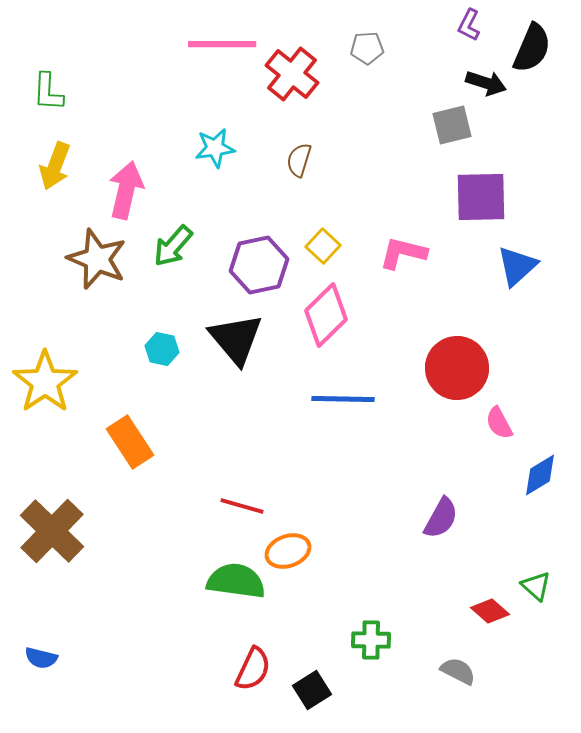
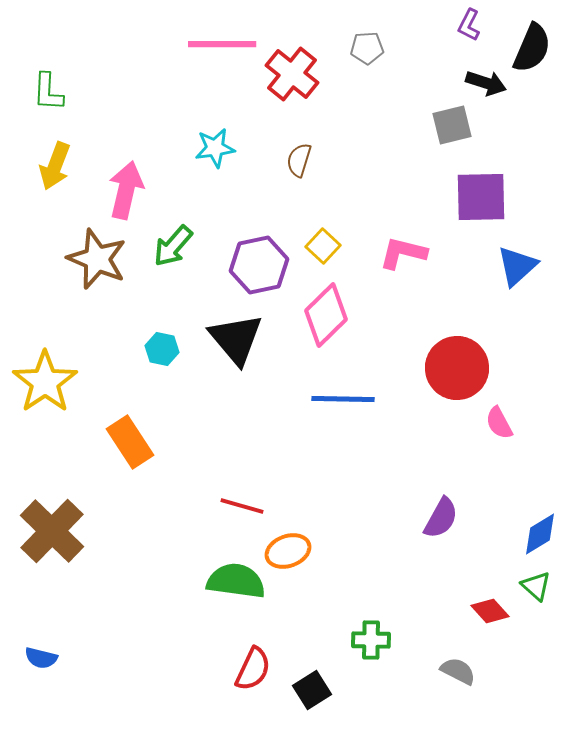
blue diamond: moved 59 px down
red diamond: rotated 6 degrees clockwise
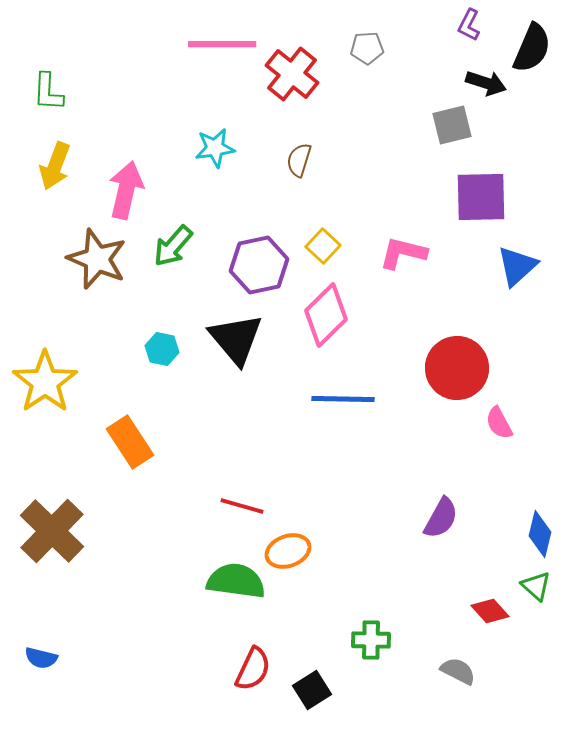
blue diamond: rotated 45 degrees counterclockwise
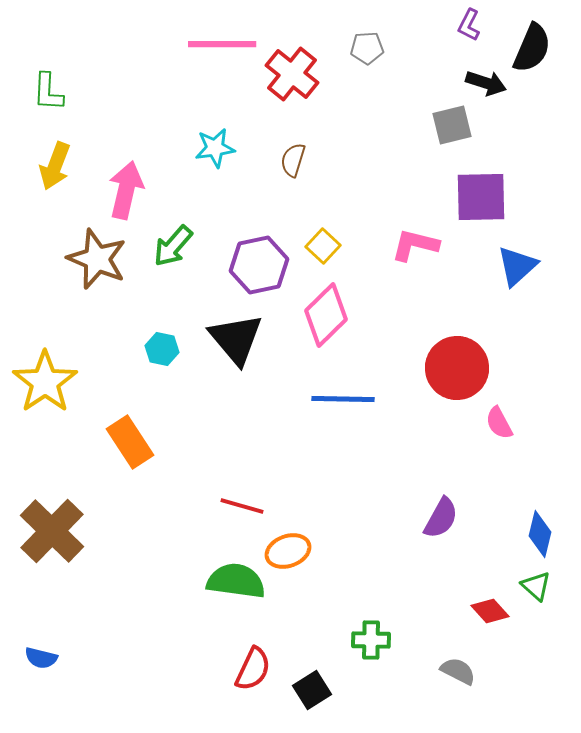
brown semicircle: moved 6 px left
pink L-shape: moved 12 px right, 8 px up
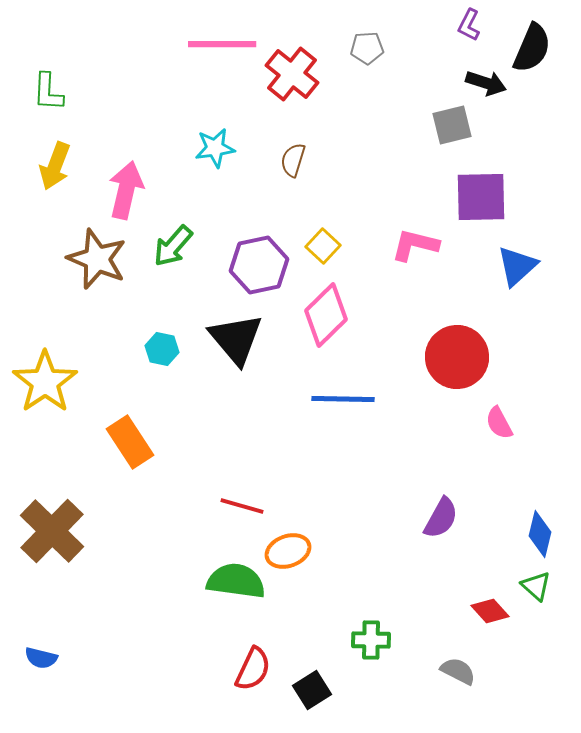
red circle: moved 11 px up
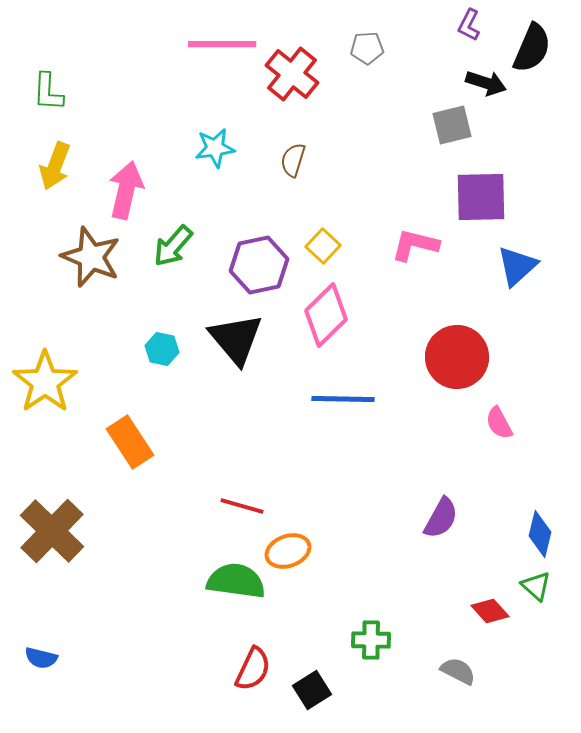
brown star: moved 6 px left, 2 px up
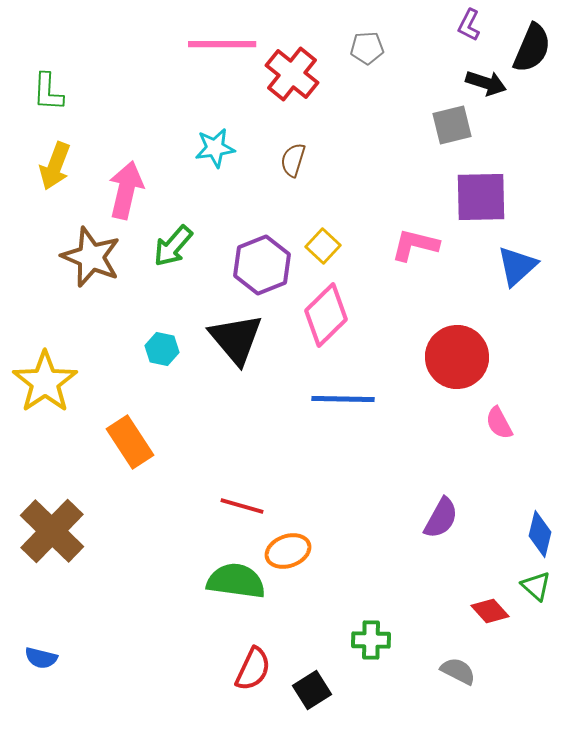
purple hexagon: moved 3 px right; rotated 10 degrees counterclockwise
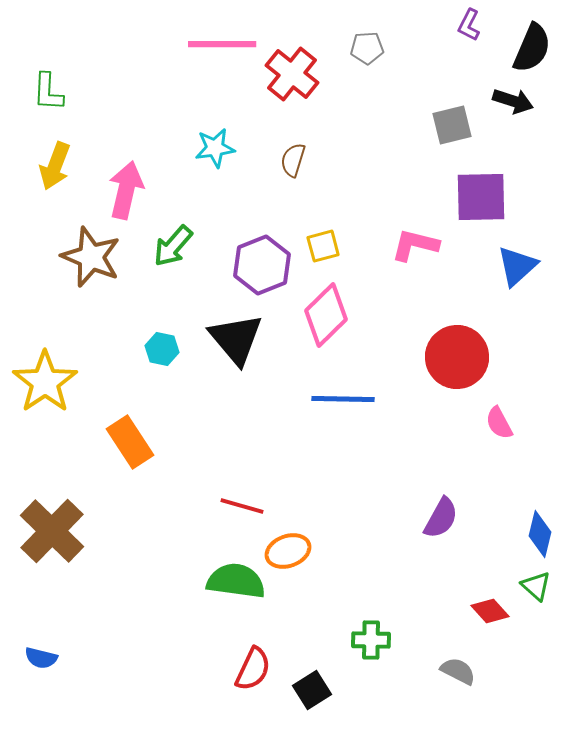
black arrow: moved 27 px right, 18 px down
yellow square: rotated 32 degrees clockwise
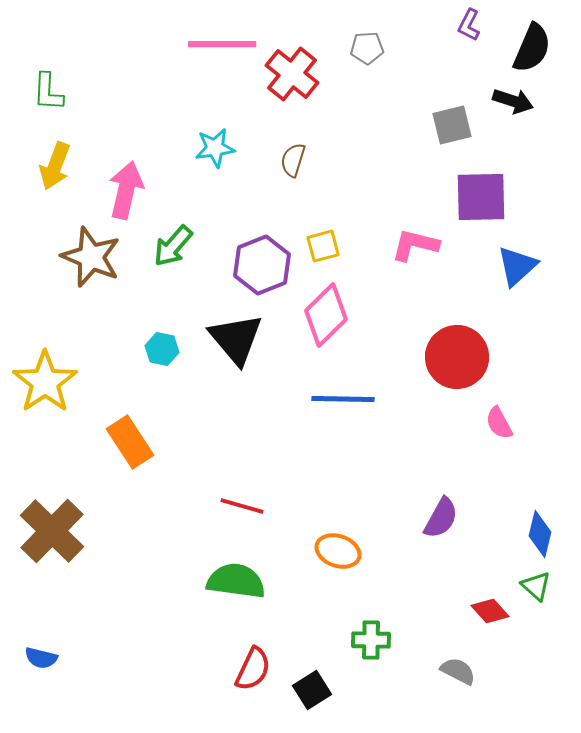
orange ellipse: moved 50 px right; rotated 39 degrees clockwise
